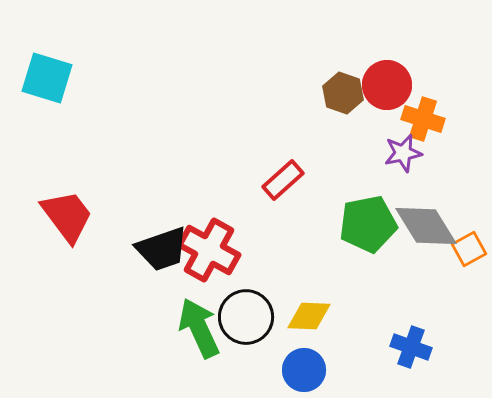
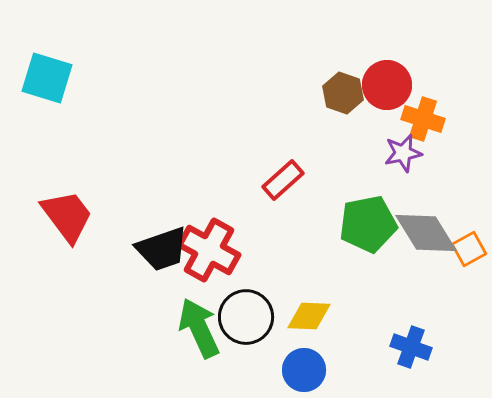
gray diamond: moved 7 px down
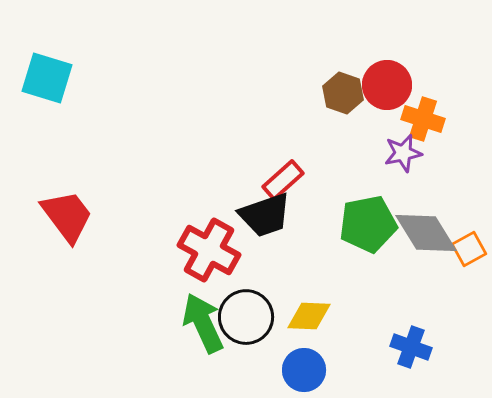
black trapezoid: moved 103 px right, 34 px up
green arrow: moved 4 px right, 5 px up
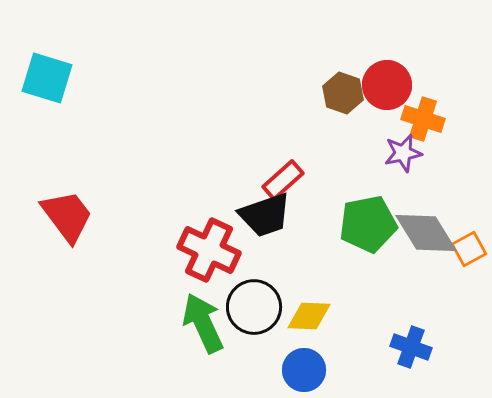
red cross: rotated 4 degrees counterclockwise
black circle: moved 8 px right, 10 px up
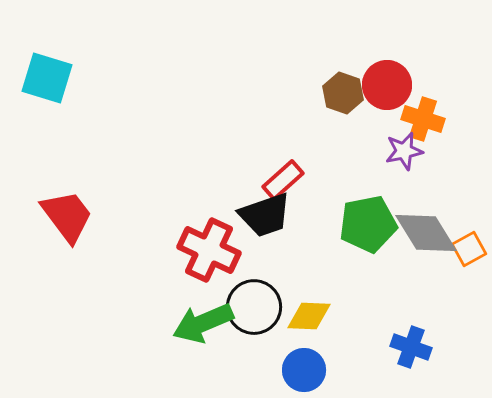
purple star: moved 1 px right, 2 px up
green arrow: rotated 88 degrees counterclockwise
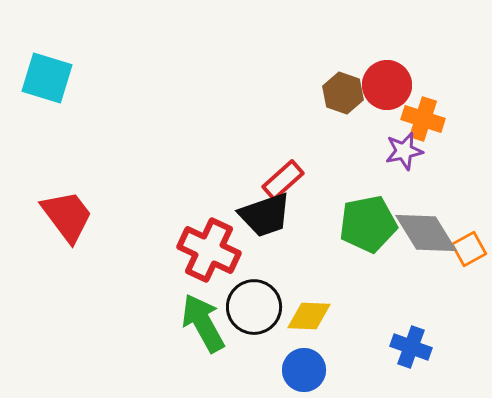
green arrow: rotated 84 degrees clockwise
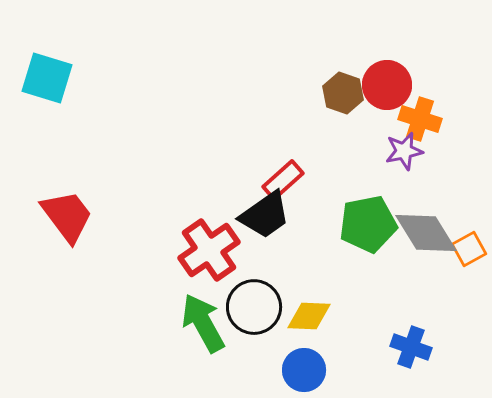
orange cross: moved 3 px left
black trapezoid: rotated 16 degrees counterclockwise
red cross: rotated 30 degrees clockwise
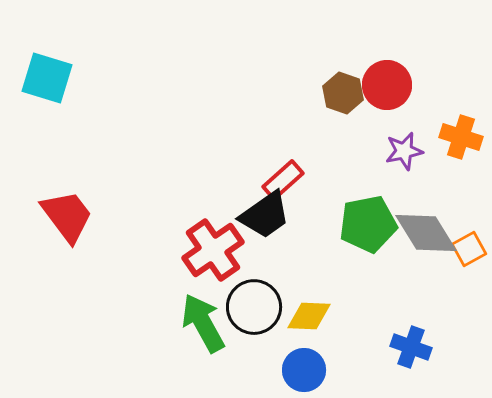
orange cross: moved 41 px right, 18 px down
red cross: moved 4 px right
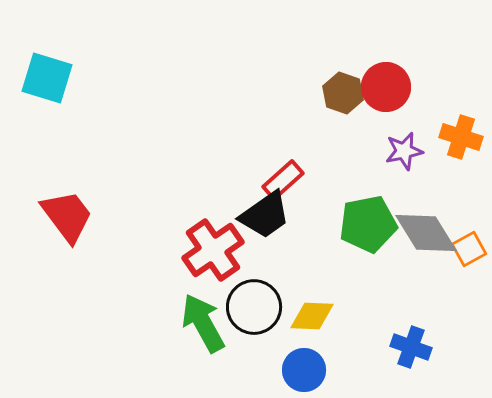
red circle: moved 1 px left, 2 px down
yellow diamond: moved 3 px right
